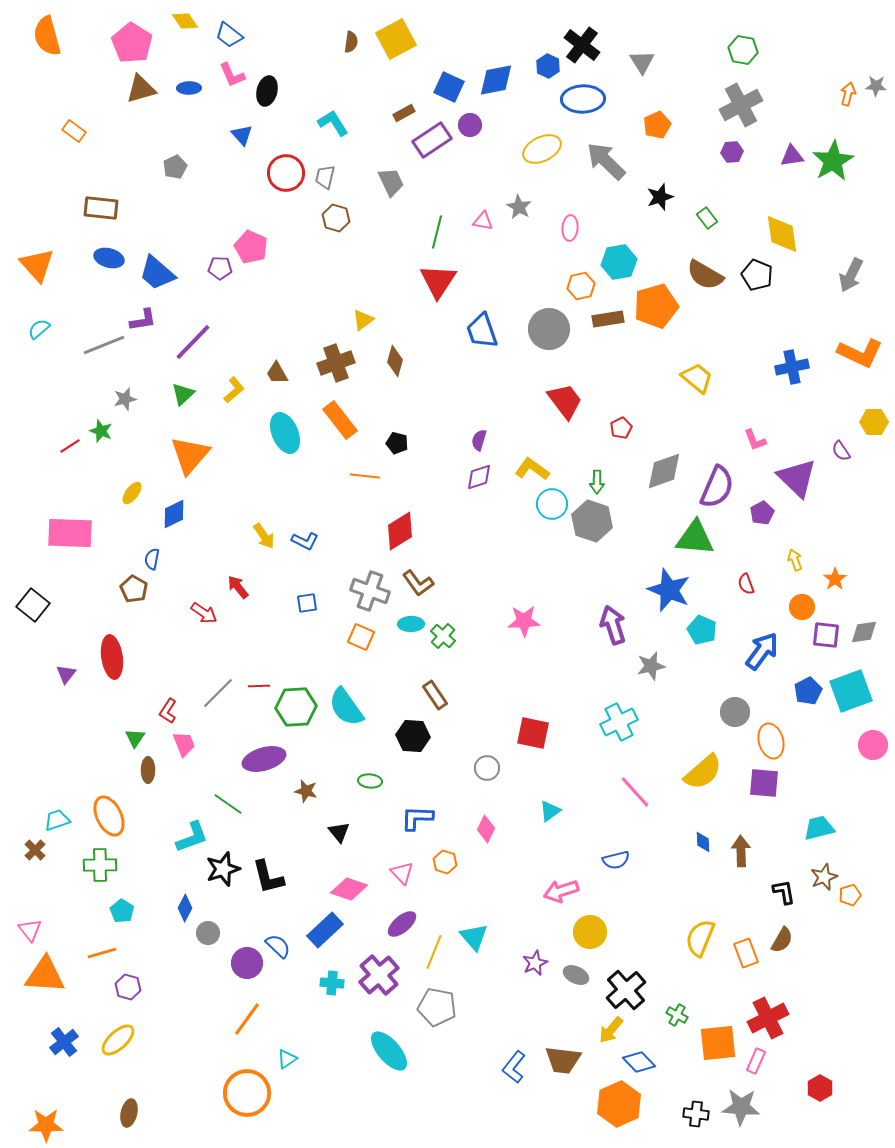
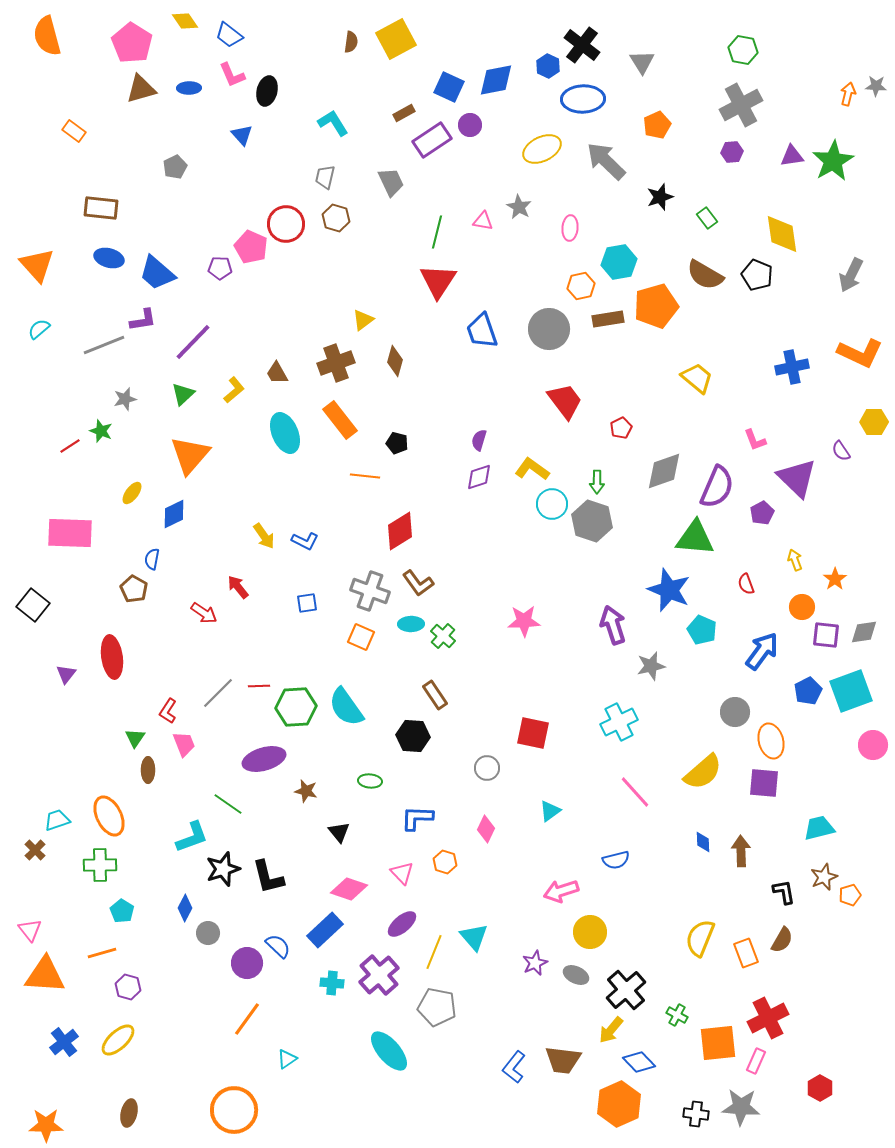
red circle at (286, 173): moved 51 px down
orange circle at (247, 1093): moved 13 px left, 17 px down
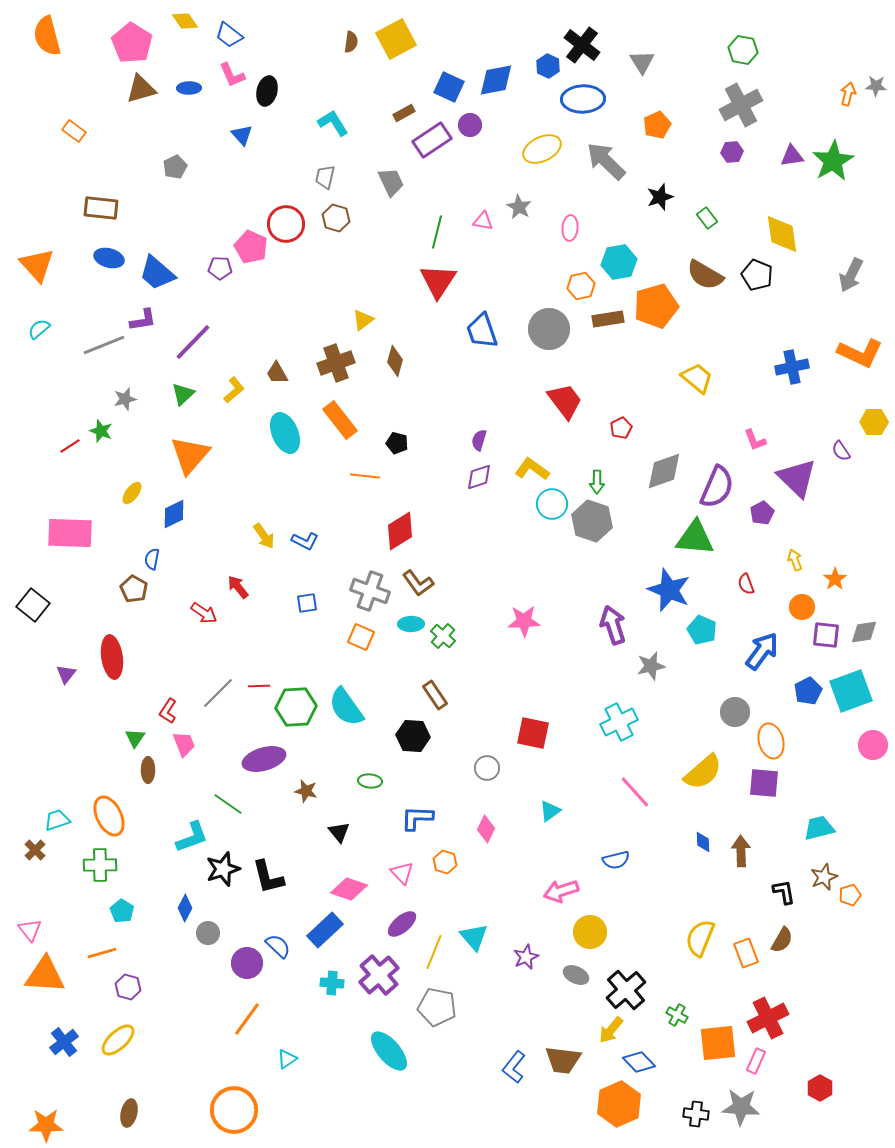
purple star at (535, 963): moved 9 px left, 6 px up
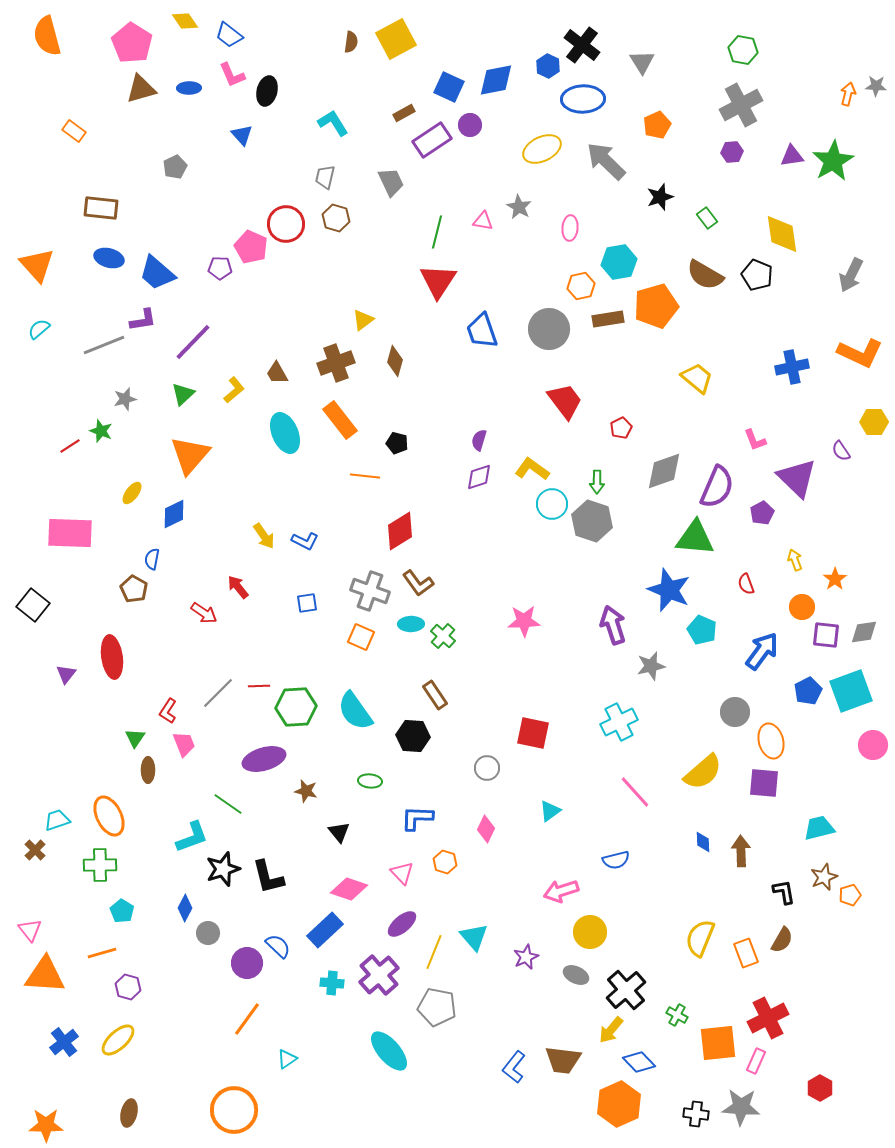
cyan semicircle at (346, 707): moved 9 px right, 4 px down
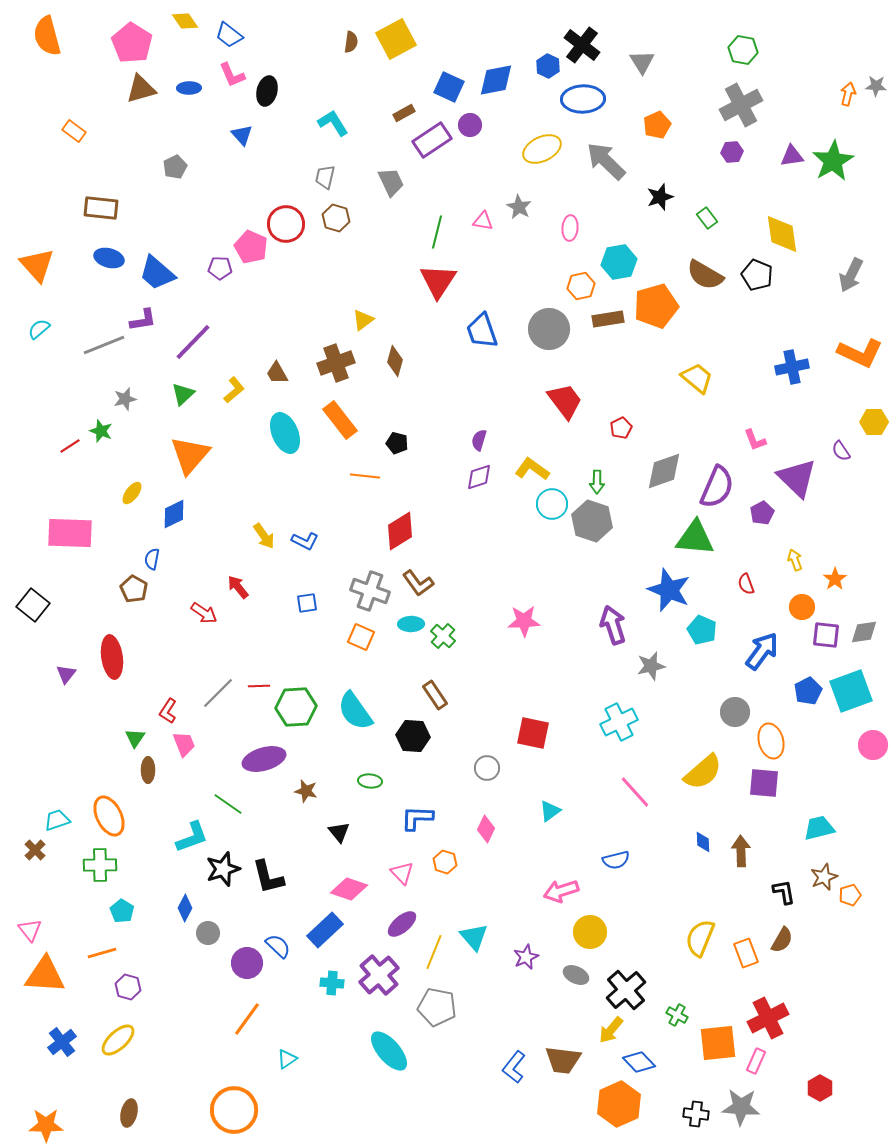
blue cross at (64, 1042): moved 2 px left
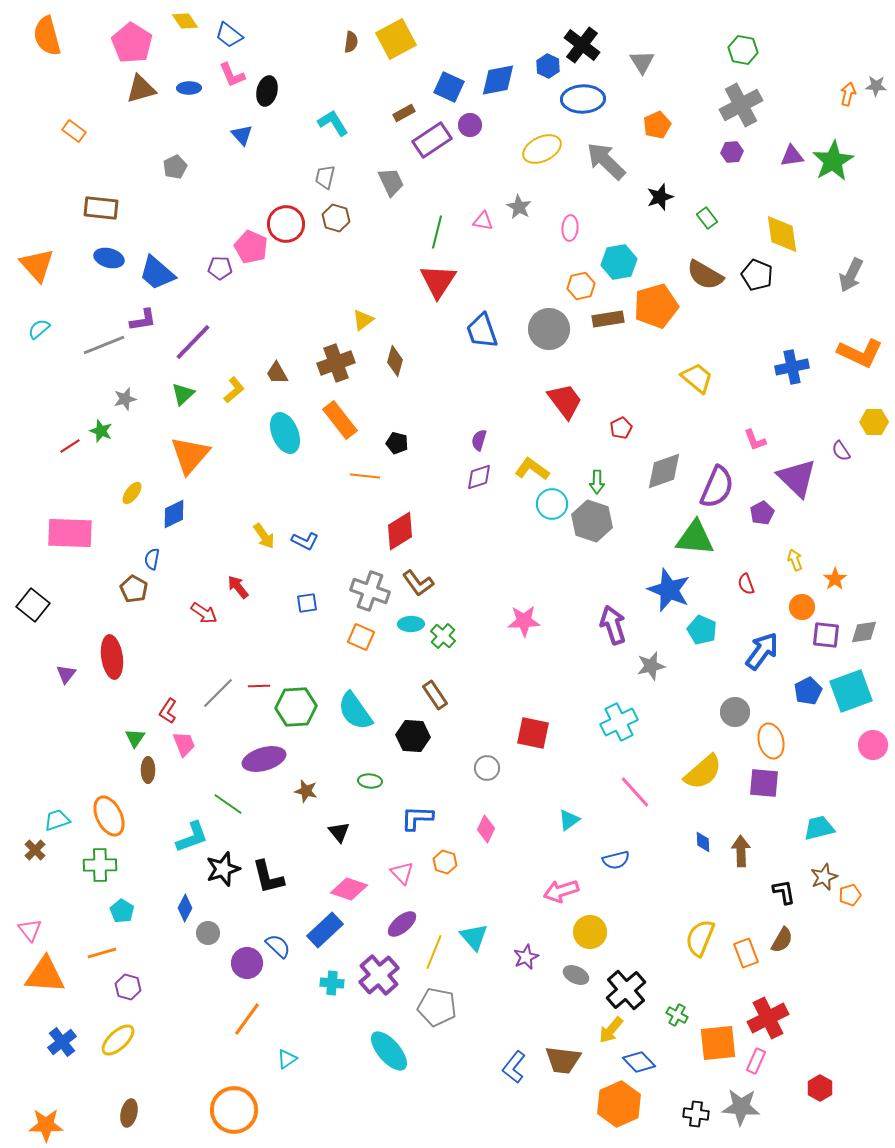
blue diamond at (496, 80): moved 2 px right
cyan triangle at (550, 811): moved 19 px right, 9 px down
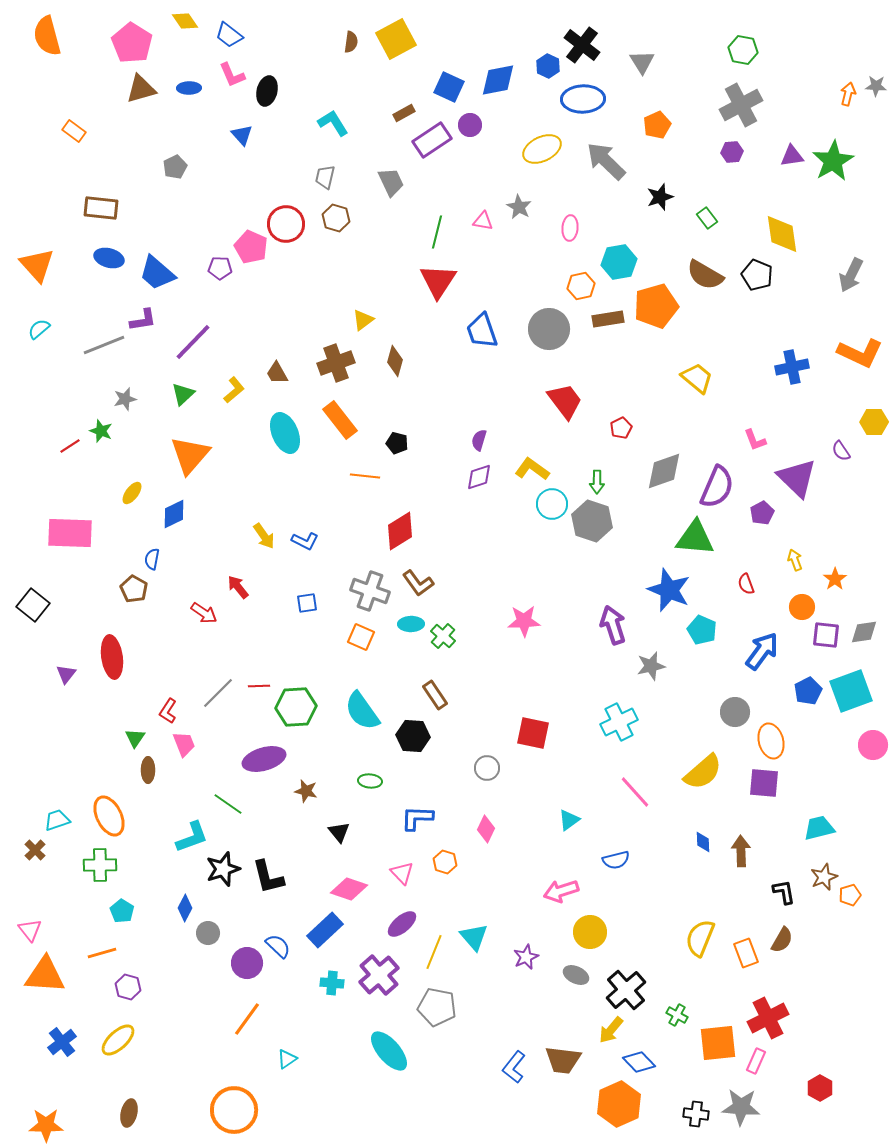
cyan semicircle at (355, 711): moved 7 px right
